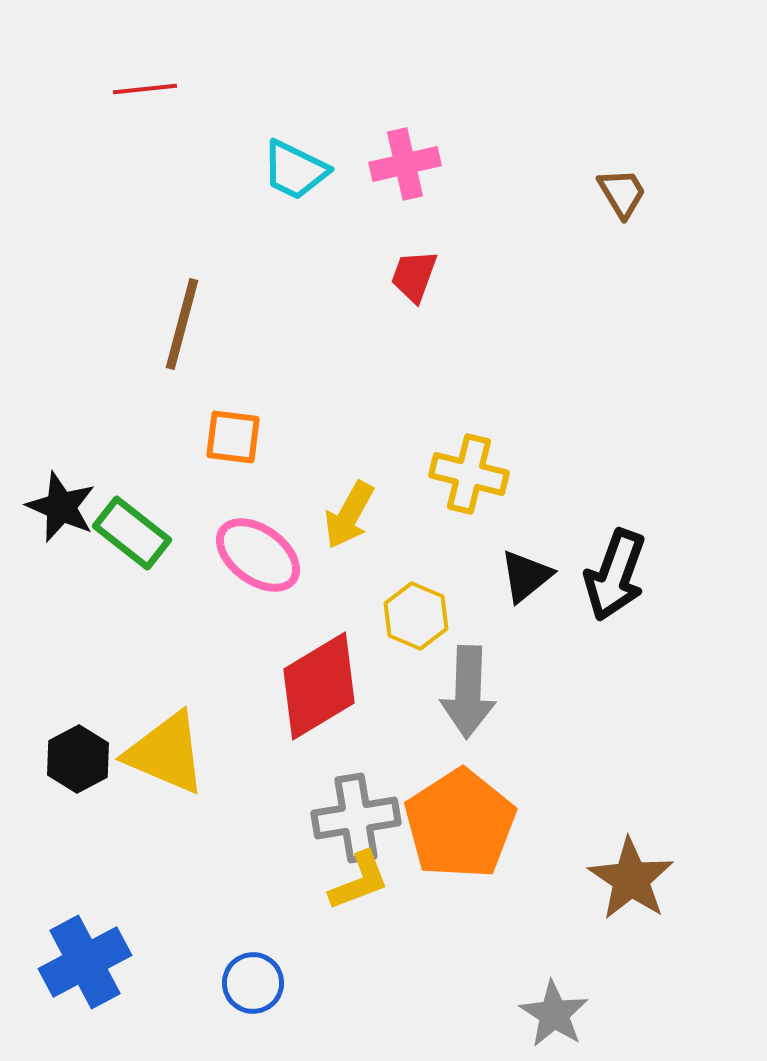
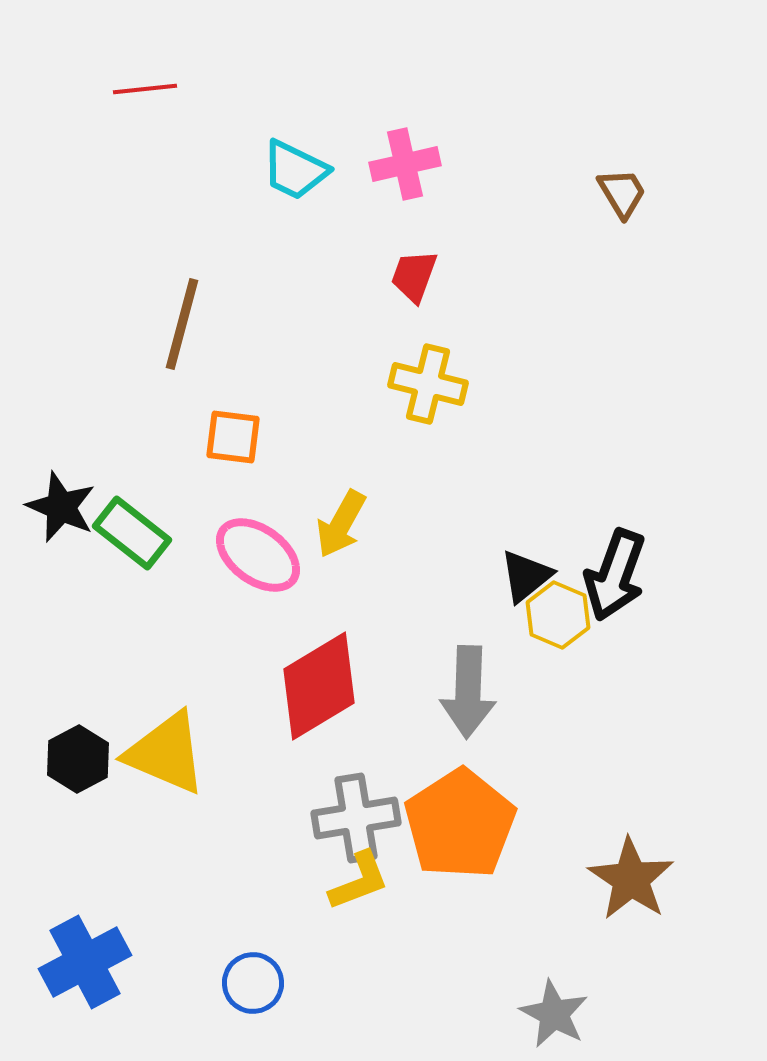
yellow cross: moved 41 px left, 90 px up
yellow arrow: moved 8 px left, 9 px down
yellow hexagon: moved 142 px right, 1 px up
gray star: rotated 4 degrees counterclockwise
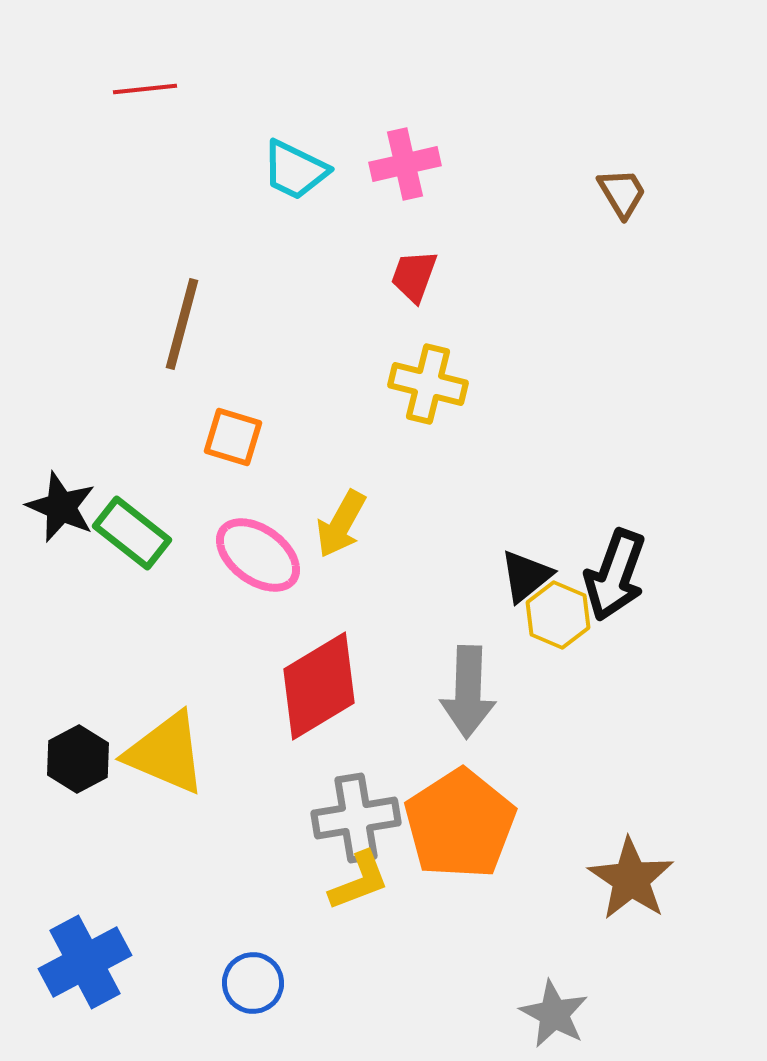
orange square: rotated 10 degrees clockwise
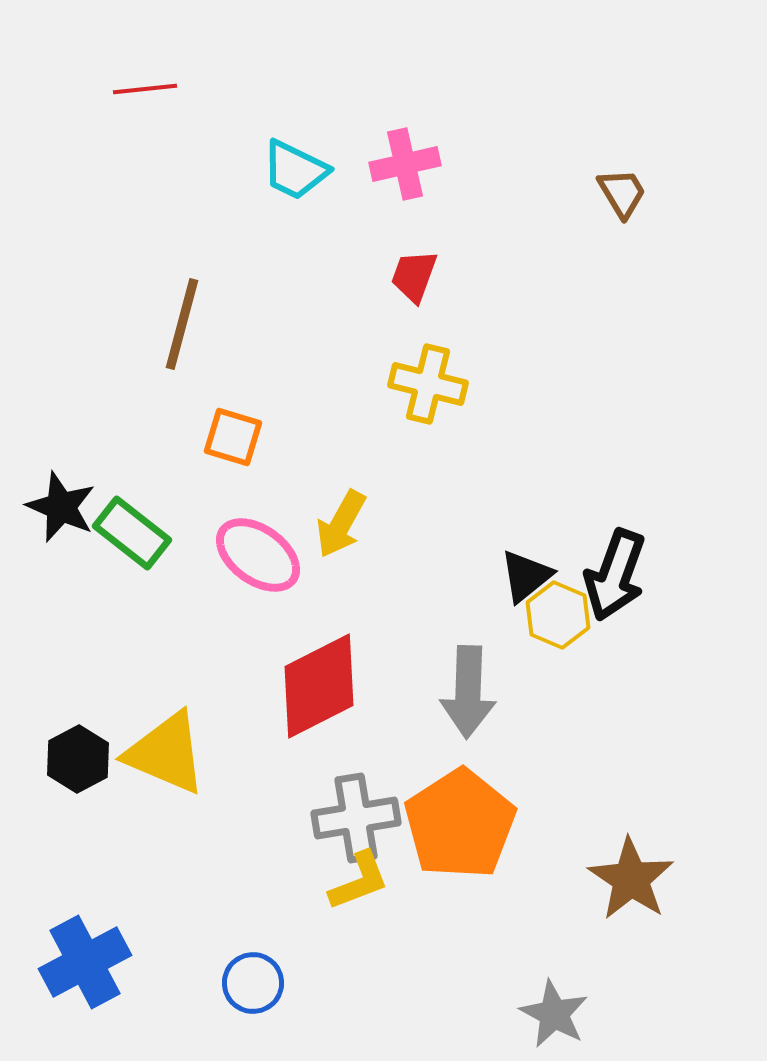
red diamond: rotated 4 degrees clockwise
